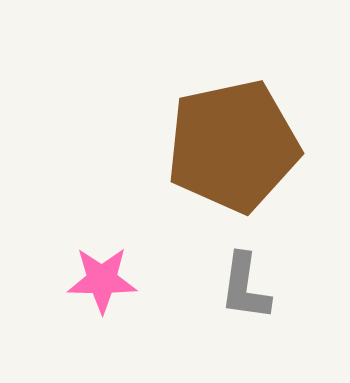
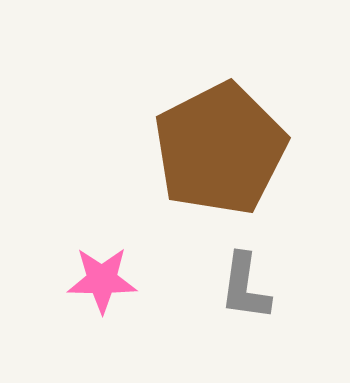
brown pentagon: moved 13 px left, 3 px down; rotated 15 degrees counterclockwise
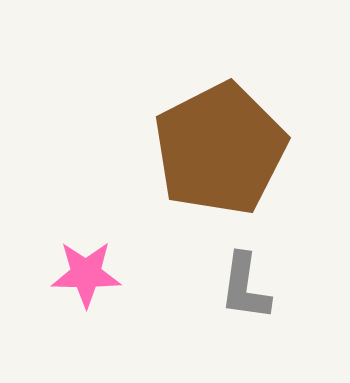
pink star: moved 16 px left, 6 px up
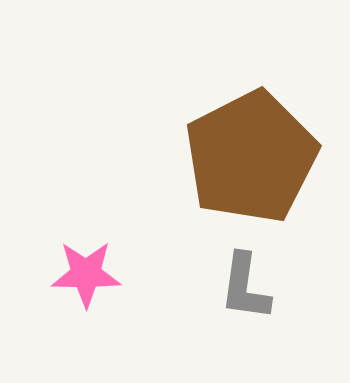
brown pentagon: moved 31 px right, 8 px down
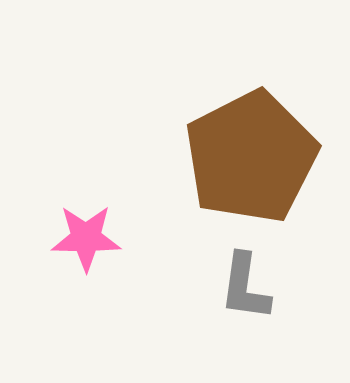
pink star: moved 36 px up
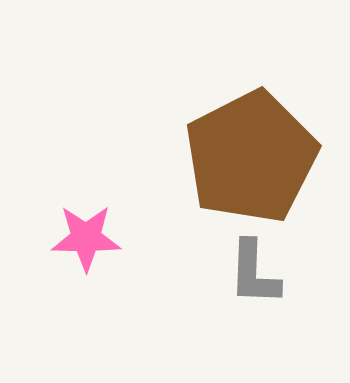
gray L-shape: moved 9 px right, 14 px up; rotated 6 degrees counterclockwise
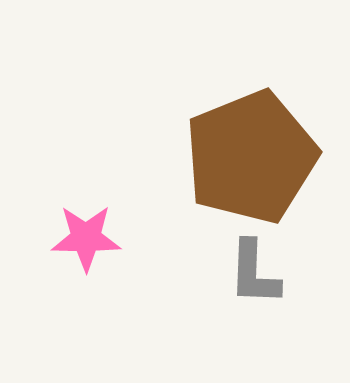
brown pentagon: rotated 5 degrees clockwise
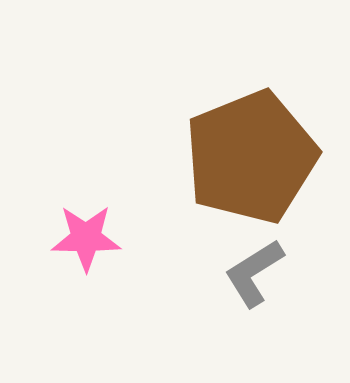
gray L-shape: rotated 56 degrees clockwise
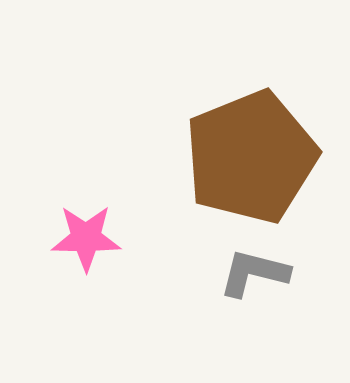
gray L-shape: rotated 46 degrees clockwise
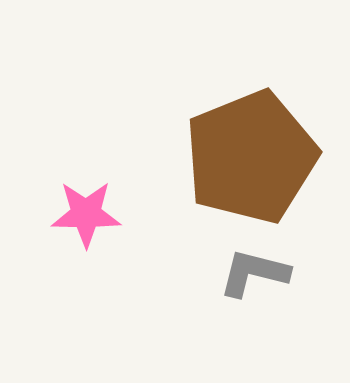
pink star: moved 24 px up
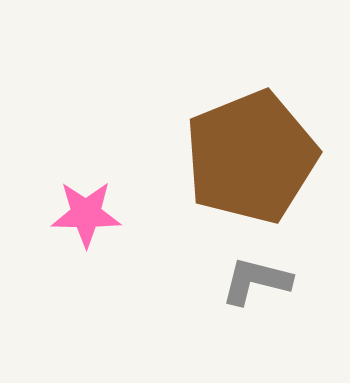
gray L-shape: moved 2 px right, 8 px down
